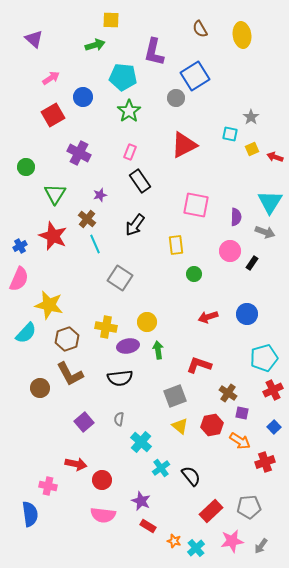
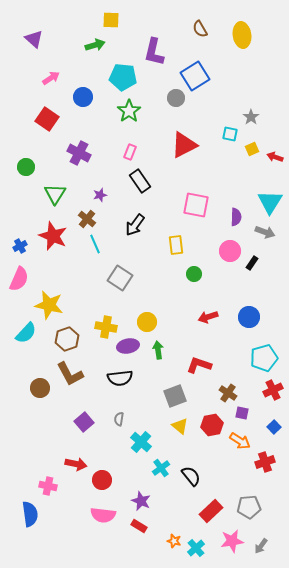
red square at (53, 115): moved 6 px left, 4 px down; rotated 25 degrees counterclockwise
blue circle at (247, 314): moved 2 px right, 3 px down
red rectangle at (148, 526): moved 9 px left
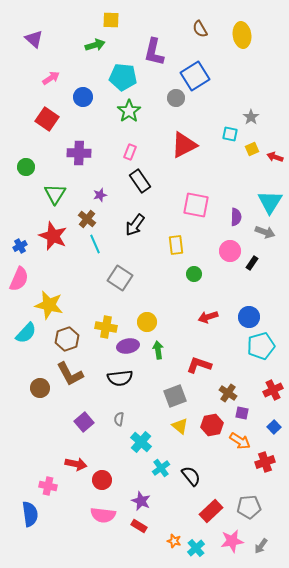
purple cross at (79, 153): rotated 25 degrees counterclockwise
cyan pentagon at (264, 358): moved 3 px left, 12 px up
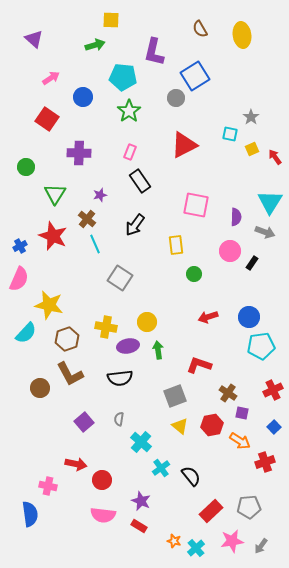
red arrow at (275, 157): rotated 35 degrees clockwise
cyan pentagon at (261, 346): rotated 8 degrees clockwise
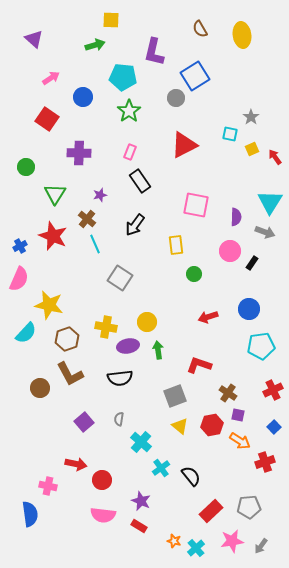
blue circle at (249, 317): moved 8 px up
purple square at (242, 413): moved 4 px left, 2 px down
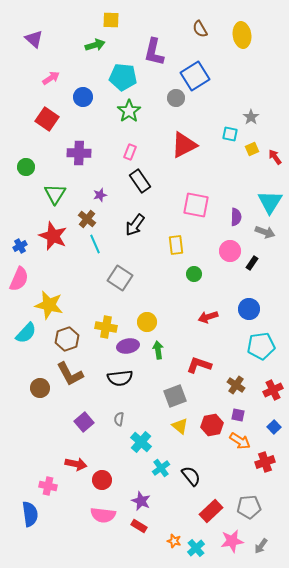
brown cross at (228, 393): moved 8 px right, 8 px up
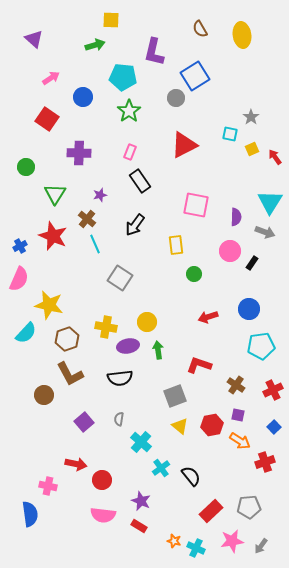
brown circle at (40, 388): moved 4 px right, 7 px down
cyan cross at (196, 548): rotated 24 degrees counterclockwise
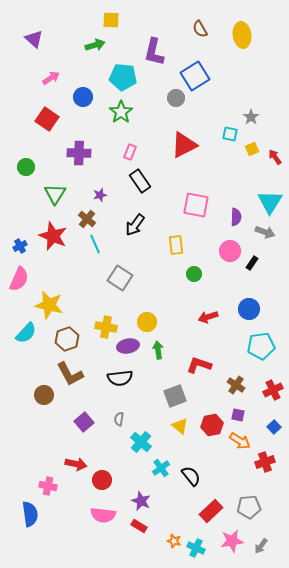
green star at (129, 111): moved 8 px left, 1 px down
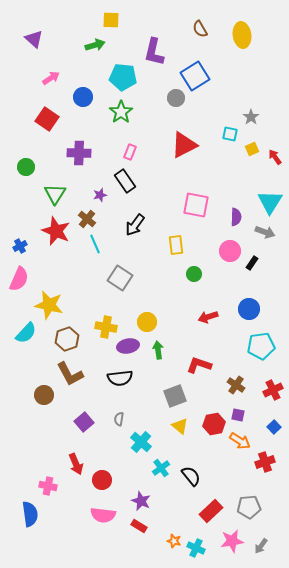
black rectangle at (140, 181): moved 15 px left
red star at (53, 236): moved 3 px right, 5 px up
red hexagon at (212, 425): moved 2 px right, 1 px up
red arrow at (76, 464): rotated 55 degrees clockwise
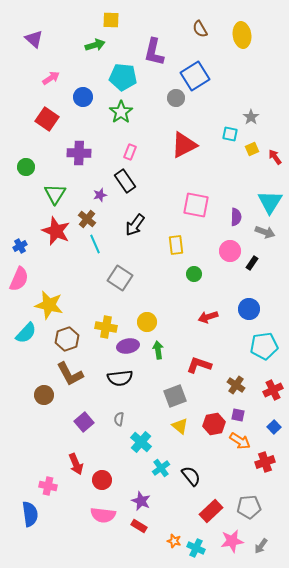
cyan pentagon at (261, 346): moved 3 px right
